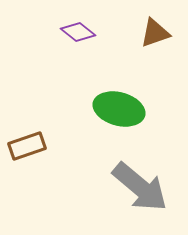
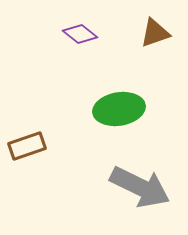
purple diamond: moved 2 px right, 2 px down
green ellipse: rotated 24 degrees counterclockwise
gray arrow: rotated 14 degrees counterclockwise
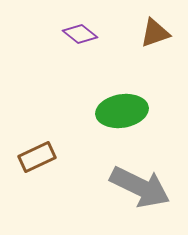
green ellipse: moved 3 px right, 2 px down
brown rectangle: moved 10 px right, 11 px down; rotated 6 degrees counterclockwise
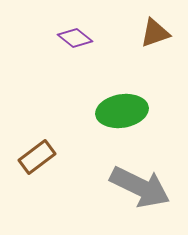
purple diamond: moved 5 px left, 4 px down
brown rectangle: rotated 12 degrees counterclockwise
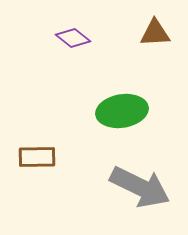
brown triangle: rotated 16 degrees clockwise
purple diamond: moved 2 px left
brown rectangle: rotated 36 degrees clockwise
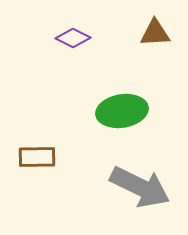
purple diamond: rotated 12 degrees counterclockwise
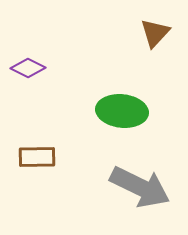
brown triangle: rotated 44 degrees counterclockwise
purple diamond: moved 45 px left, 30 px down
green ellipse: rotated 15 degrees clockwise
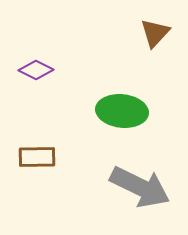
purple diamond: moved 8 px right, 2 px down
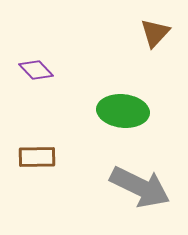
purple diamond: rotated 20 degrees clockwise
green ellipse: moved 1 px right
